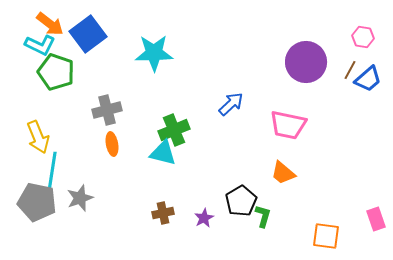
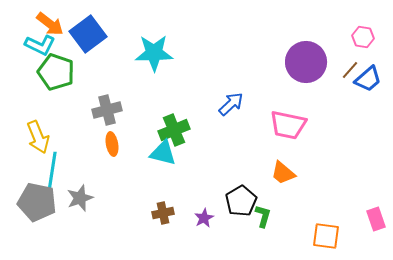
brown line: rotated 12 degrees clockwise
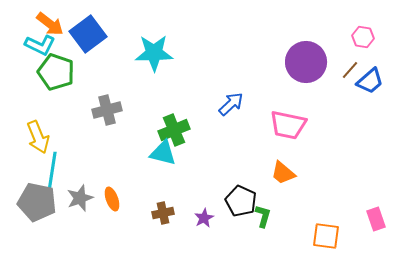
blue trapezoid: moved 2 px right, 2 px down
orange ellipse: moved 55 px down; rotated 10 degrees counterclockwise
black pentagon: rotated 16 degrees counterclockwise
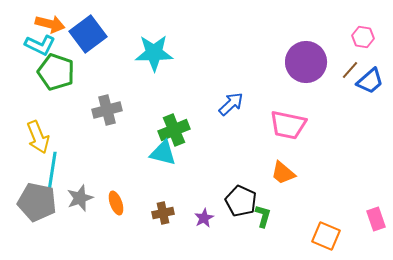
orange arrow: rotated 24 degrees counterclockwise
orange ellipse: moved 4 px right, 4 px down
orange square: rotated 16 degrees clockwise
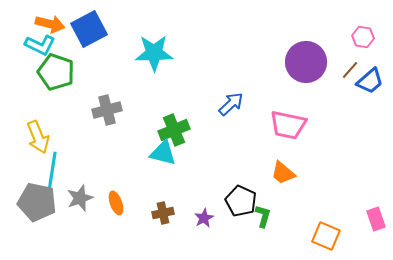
blue square: moved 1 px right, 5 px up; rotated 9 degrees clockwise
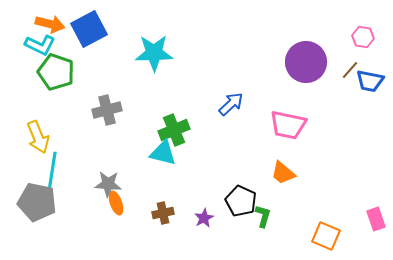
blue trapezoid: rotated 52 degrees clockwise
gray star: moved 28 px right, 14 px up; rotated 24 degrees clockwise
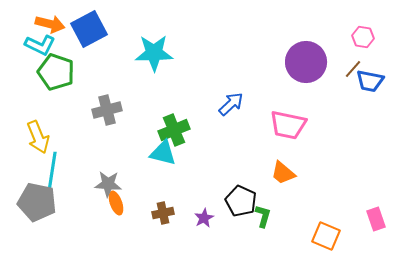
brown line: moved 3 px right, 1 px up
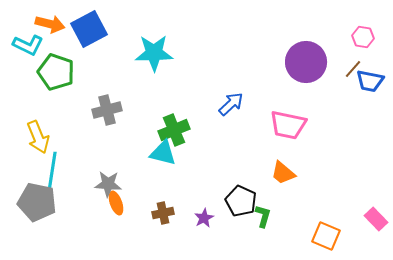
cyan L-shape: moved 12 px left
pink rectangle: rotated 25 degrees counterclockwise
